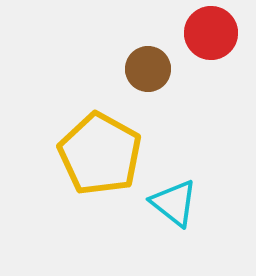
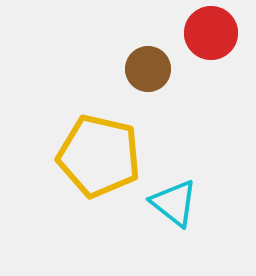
yellow pentagon: moved 1 px left, 2 px down; rotated 16 degrees counterclockwise
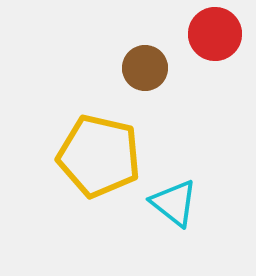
red circle: moved 4 px right, 1 px down
brown circle: moved 3 px left, 1 px up
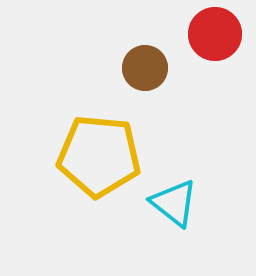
yellow pentagon: rotated 8 degrees counterclockwise
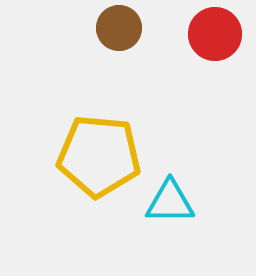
brown circle: moved 26 px left, 40 px up
cyan triangle: moved 4 px left, 1 px up; rotated 38 degrees counterclockwise
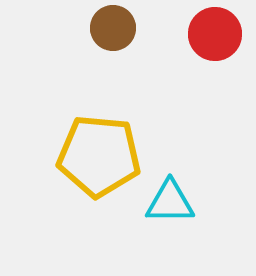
brown circle: moved 6 px left
